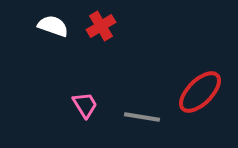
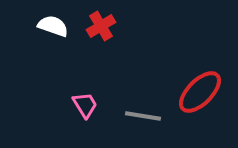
gray line: moved 1 px right, 1 px up
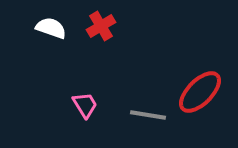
white semicircle: moved 2 px left, 2 px down
gray line: moved 5 px right, 1 px up
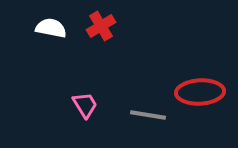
white semicircle: rotated 8 degrees counterclockwise
red ellipse: rotated 42 degrees clockwise
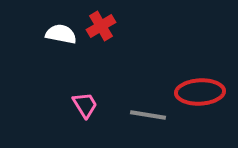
white semicircle: moved 10 px right, 6 px down
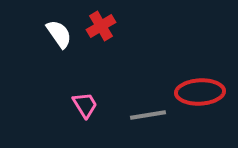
white semicircle: moved 2 px left; rotated 44 degrees clockwise
gray line: rotated 18 degrees counterclockwise
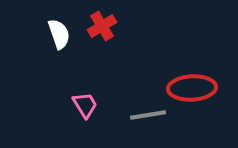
red cross: moved 1 px right
white semicircle: rotated 16 degrees clockwise
red ellipse: moved 8 px left, 4 px up
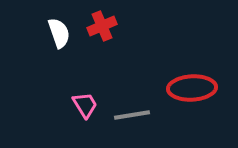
red cross: rotated 8 degrees clockwise
white semicircle: moved 1 px up
gray line: moved 16 px left
